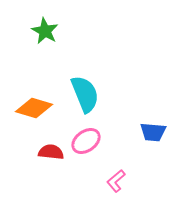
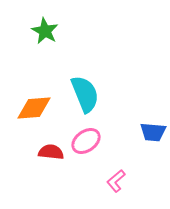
orange diamond: rotated 21 degrees counterclockwise
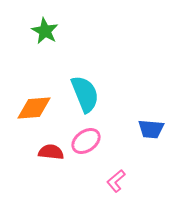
blue trapezoid: moved 2 px left, 3 px up
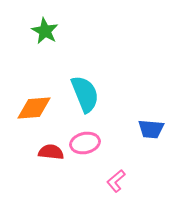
pink ellipse: moved 1 px left, 2 px down; rotated 24 degrees clockwise
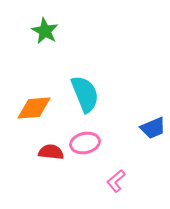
blue trapezoid: moved 2 px right, 1 px up; rotated 28 degrees counterclockwise
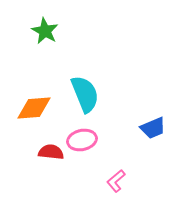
pink ellipse: moved 3 px left, 3 px up
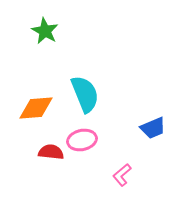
orange diamond: moved 2 px right
pink L-shape: moved 6 px right, 6 px up
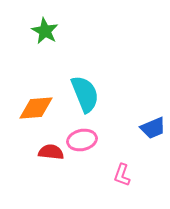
pink L-shape: rotated 30 degrees counterclockwise
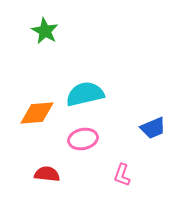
cyan semicircle: rotated 81 degrees counterclockwise
orange diamond: moved 1 px right, 5 px down
pink ellipse: moved 1 px right, 1 px up
red semicircle: moved 4 px left, 22 px down
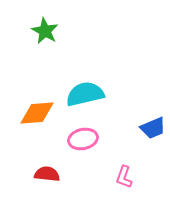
pink L-shape: moved 2 px right, 2 px down
